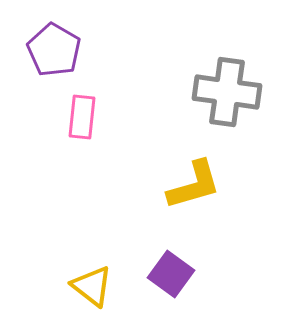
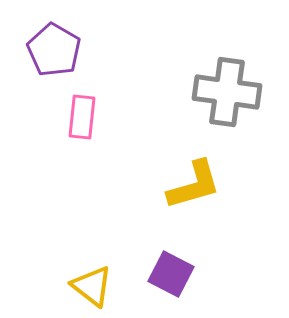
purple square: rotated 9 degrees counterclockwise
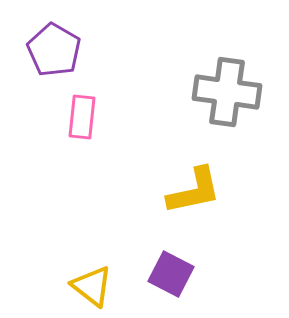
yellow L-shape: moved 6 px down; rotated 4 degrees clockwise
